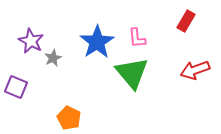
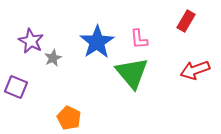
pink L-shape: moved 2 px right, 1 px down
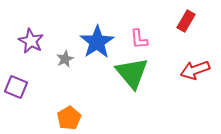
gray star: moved 12 px right, 1 px down
orange pentagon: rotated 15 degrees clockwise
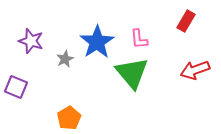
purple star: rotated 10 degrees counterclockwise
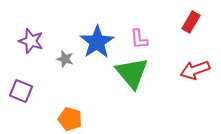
red rectangle: moved 5 px right, 1 px down
gray star: rotated 30 degrees counterclockwise
purple square: moved 5 px right, 4 px down
orange pentagon: moved 1 px right, 1 px down; rotated 25 degrees counterclockwise
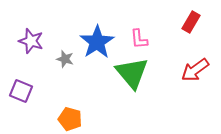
red arrow: rotated 16 degrees counterclockwise
